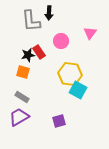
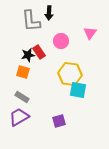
cyan square: rotated 18 degrees counterclockwise
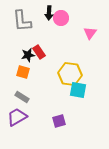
gray L-shape: moved 9 px left
pink circle: moved 23 px up
purple trapezoid: moved 2 px left
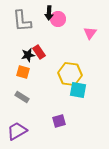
pink circle: moved 3 px left, 1 px down
purple trapezoid: moved 14 px down
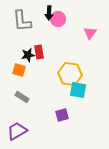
red rectangle: rotated 24 degrees clockwise
orange square: moved 4 px left, 2 px up
purple square: moved 3 px right, 6 px up
